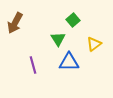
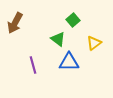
green triangle: rotated 21 degrees counterclockwise
yellow triangle: moved 1 px up
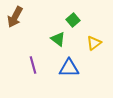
brown arrow: moved 6 px up
blue triangle: moved 6 px down
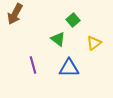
brown arrow: moved 3 px up
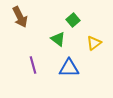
brown arrow: moved 5 px right, 3 px down; rotated 55 degrees counterclockwise
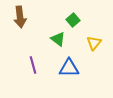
brown arrow: rotated 20 degrees clockwise
yellow triangle: rotated 14 degrees counterclockwise
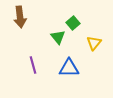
green square: moved 3 px down
green triangle: moved 2 px up; rotated 14 degrees clockwise
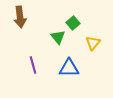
yellow triangle: moved 1 px left
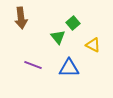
brown arrow: moved 1 px right, 1 px down
yellow triangle: moved 2 px down; rotated 42 degrees counterclockwise
purple line: rotated 54 degrees counterclockwise
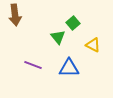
brown arrow: moved 6 px left, 3 px up
